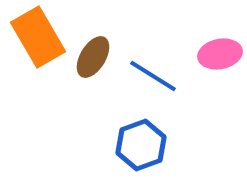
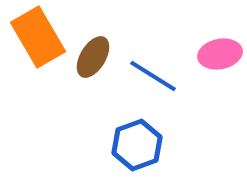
blue hexagon: moved 4 px left
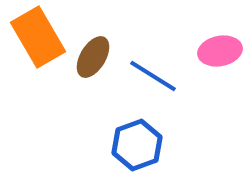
pink ellipse: moved 3 px up
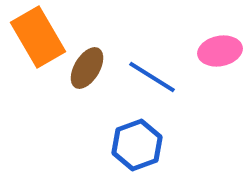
brown ellipse: moved 6 px left, 11 px down
blue line: moved 1 px left, 1 px down
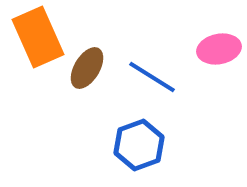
orange rectangle: rotated 6 degrees clockwise
pink ellipse: moved 1 px left, 2 px up
blue hexagon: moved 2 px right
